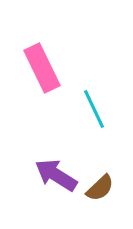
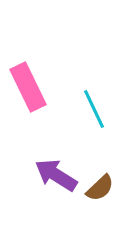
pink rectangle: moved 14 px left, 19 px down
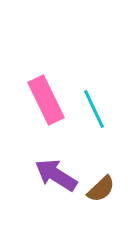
pink rectangle: moved 18 px right, 13 px down
brown semicircle: moved 1 px right, 1 px down
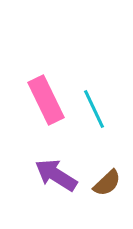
brown semicircle: moved 6 px right, 6 px up
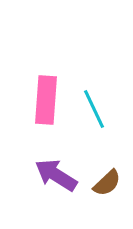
pink rectangle: rotated 30 degrees clockwise
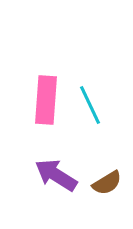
cyan line: moved 4 px left, 4 px up
brown semicircle: rotated 12 degrees clockwise
